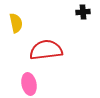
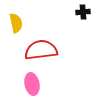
red semicircle: moved 5 px left
pink ellipse: moved 3 px right
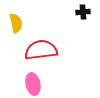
pink ellipse: moved 1 px right
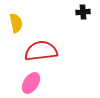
red semicircle: moved 1 px down
pink ellipse: moved 2 px left, 1 px up; rotated 45 degrees clockwise
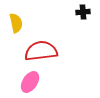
pink ellipse: moved 1 px left, 1 px up
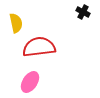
black cross: rotated 32 degrees clockwise
red semicircle: moved 2 px left, 4 px up
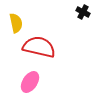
red semicircle: rotated 20 degrees clockwise
